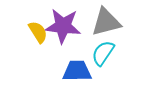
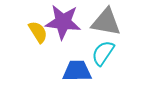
gray triangle: rotated 24 degrees clockwise
purple star: moved 4 px up
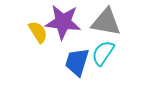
blue trapezoid: moved 9 px up; rotated 72 degrees counterclockwise
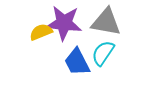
purple star: moved 1 px right, 1 px down
yellow semicircle: moved 3 px right; rotated 80 degrees counterclockwise
blue trapezoid: rotated 44 degrees counterclockwise
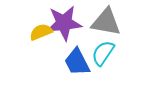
purple star: rotated 12 degrees counterclockwise
